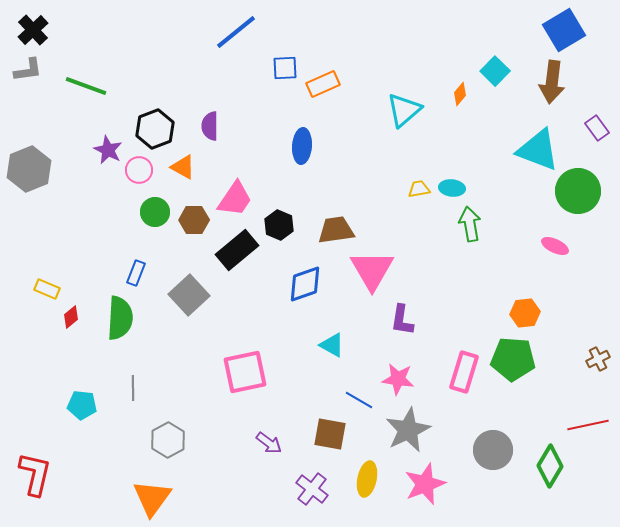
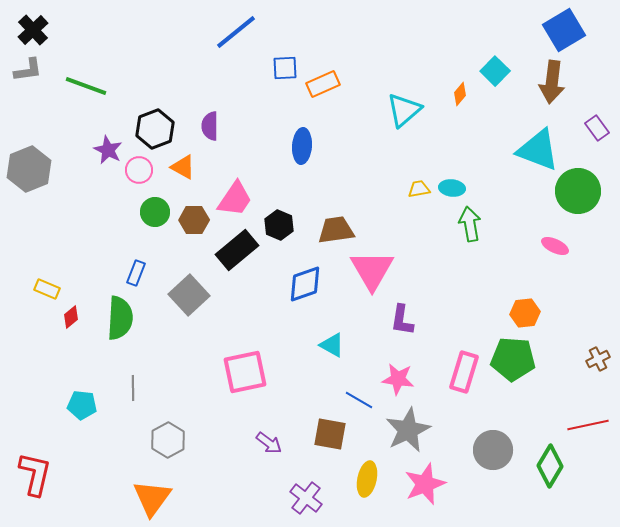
purple cross at (312, 489): moved 6 px left, 9 px down
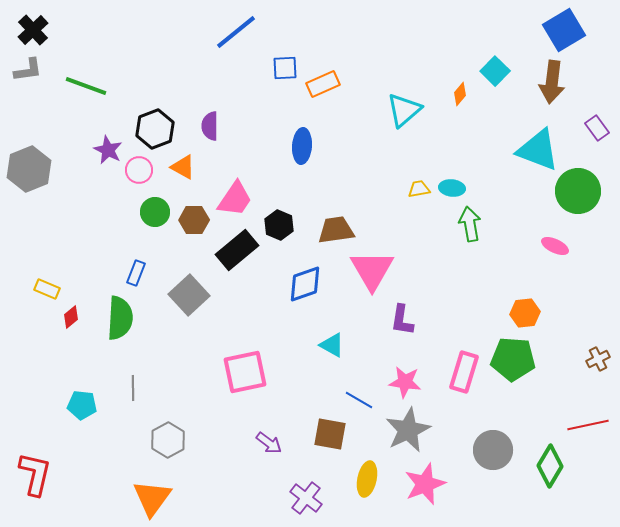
pink star at (398, 379): moved 7 px right, 3 px down
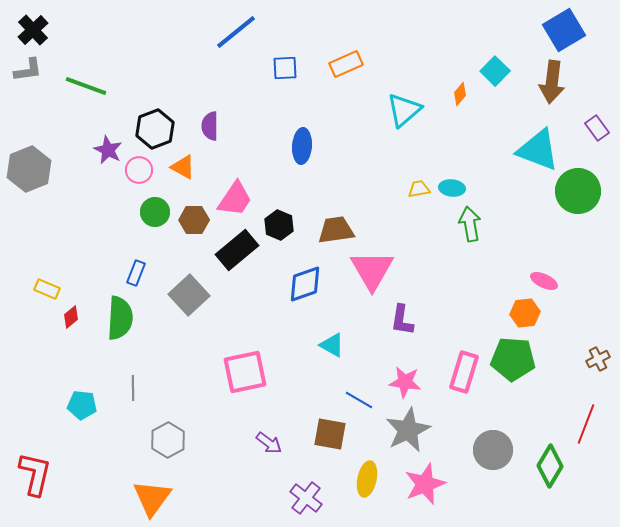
orange rectangle at (323, 84): moved 23 px right, 20 px up
pink ellipse at (555, 246): moved 11 px left, 35 px down
red line at (588, 425): moved 2 px left, 1 px up; rotated 57 degrees counterclockwise
